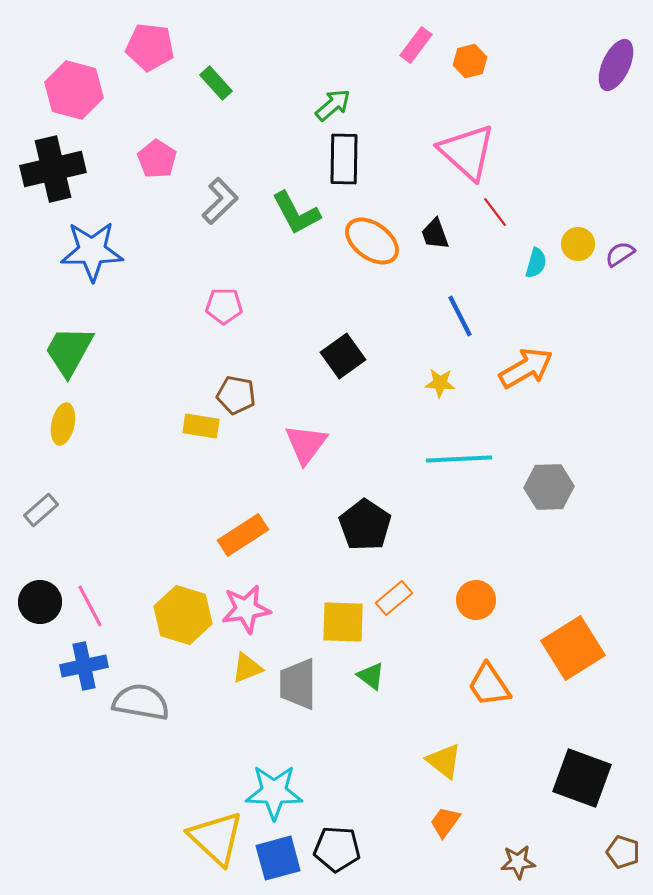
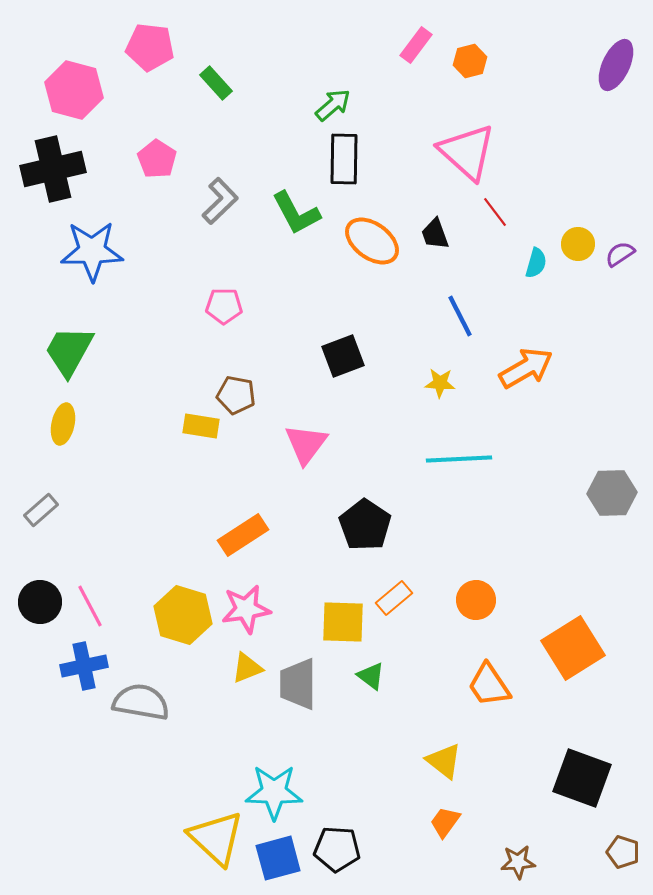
black square at (343, 356): rotated 15 degrees clockwise
gray hexagon at (549, 487): moved 63 px right, 6 px down
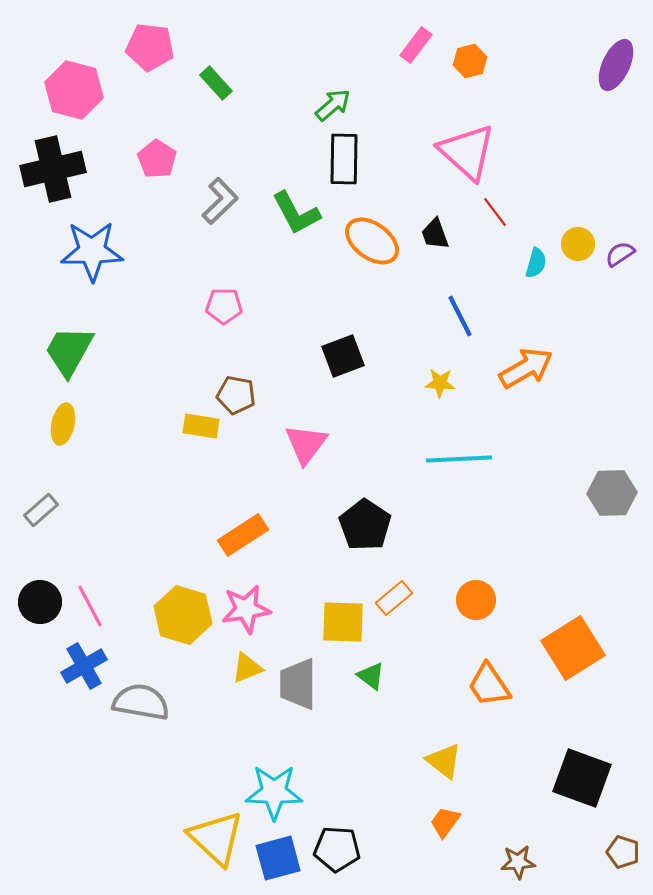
blue cross at (84, 666): rotated 18 degrees counterclockwise
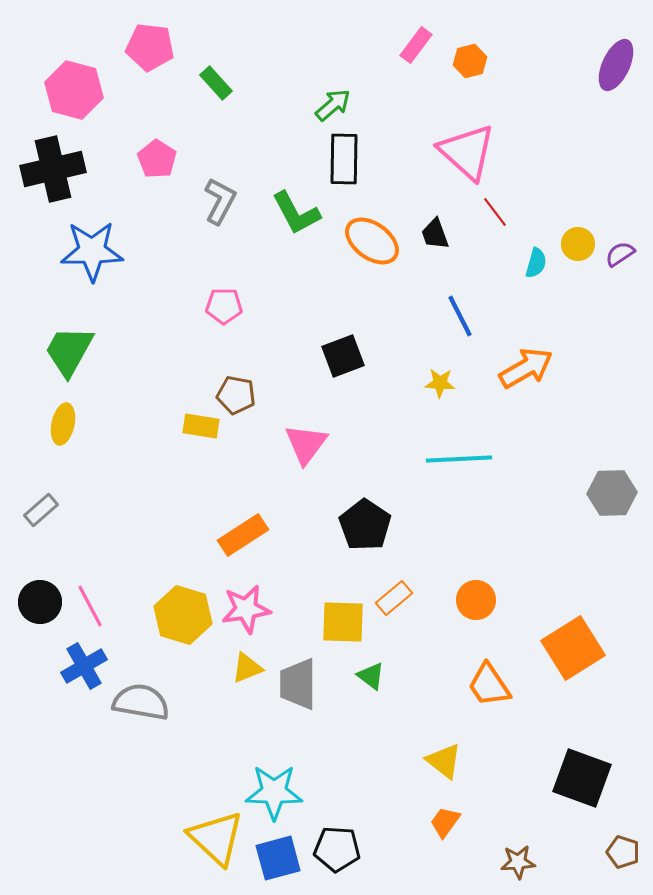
gray L-shape at (220, 201): rotated 18 degrees counterclockwise
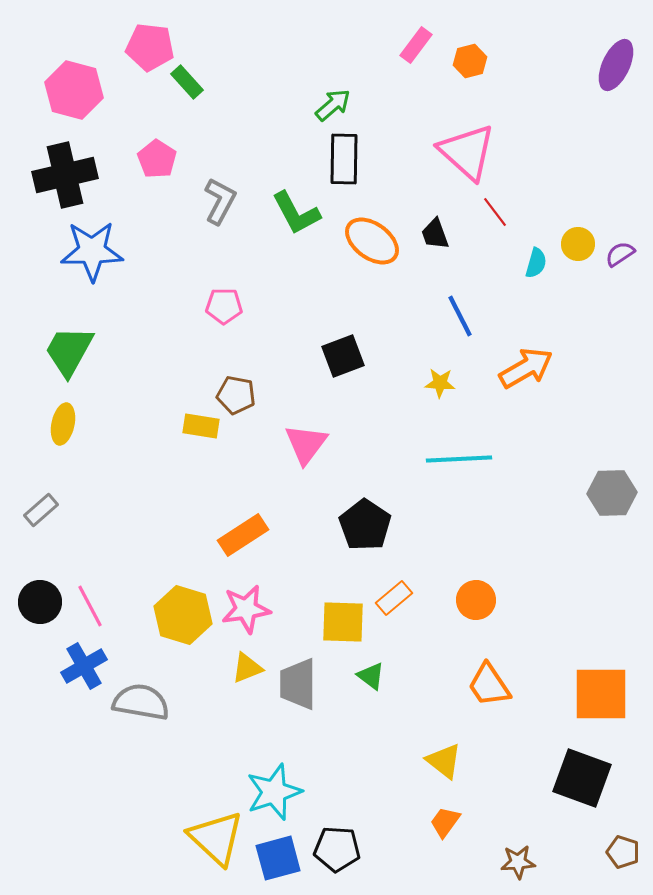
green rectangle at (216, 83): moved 29 px left, 1 px up
black cross at (53, 169): moved 12 px right, 6 px down
orange square at (573, 648): moved 28 px right, 46 px down; rotated 32 degrees clockwise
cyan star at (274, 792): rotated 20 degrees counterclockwise
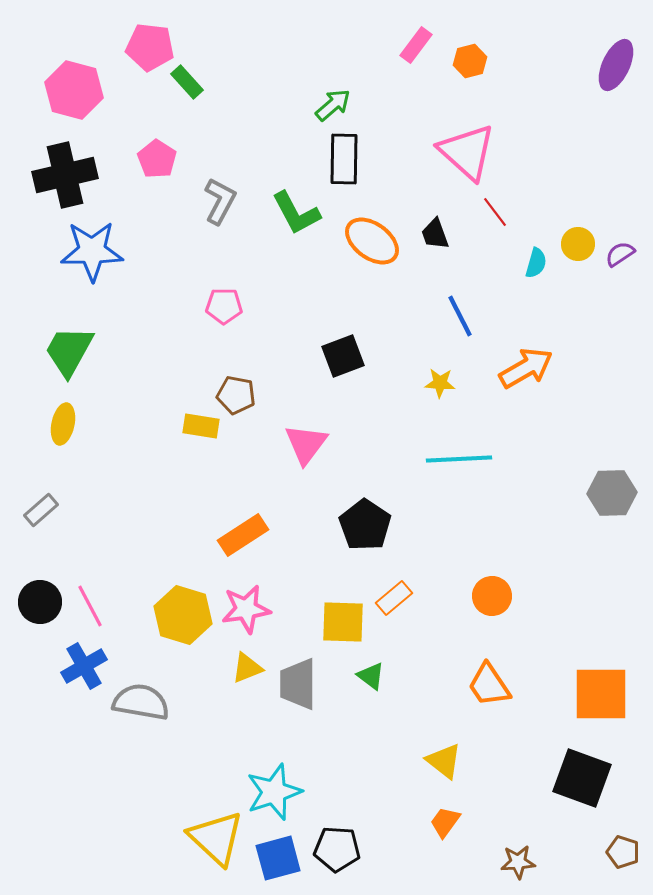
orange circle at (476, 600): moved 16 px right, 4 px up
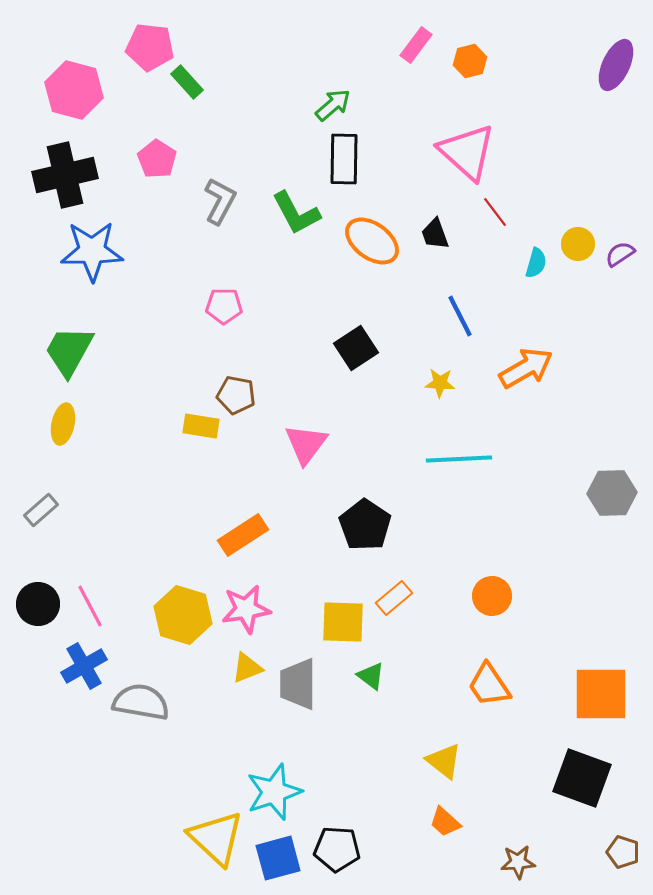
black square at (343, 356): moved 13 px right, 8 px up; rotated 12 degrees counterclockwise
black circle at (40, 602): moved 2 px left, 2 px down
orange trapezoid at (445, 822): rotated 84 degrees counterclockwise
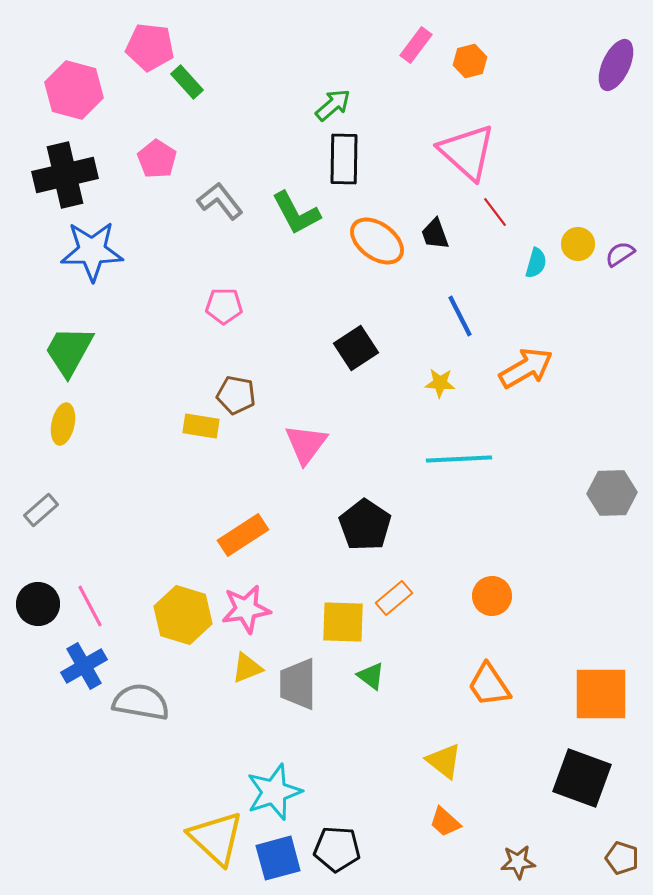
gray L-shape at (220, 201): rotated 66 degrees counterclockwise
orange ellipse at (372, 241): moved 5 px right
brown pentagon at (623, 852): moved 1 px left, 6 px down
